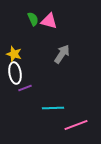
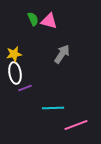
yellow star: rotated 28 degrees counterclockwise
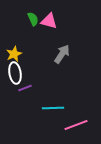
yellow star: rotated 14 degrees counterclockwise
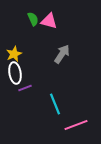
cyan line: moved 2 px right, 4 px up; rotated 70 degrees clockwise
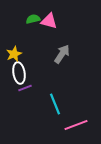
green semicircle: rotated 80 degrees counterclockwise
white ellipse: moved 4 px right
